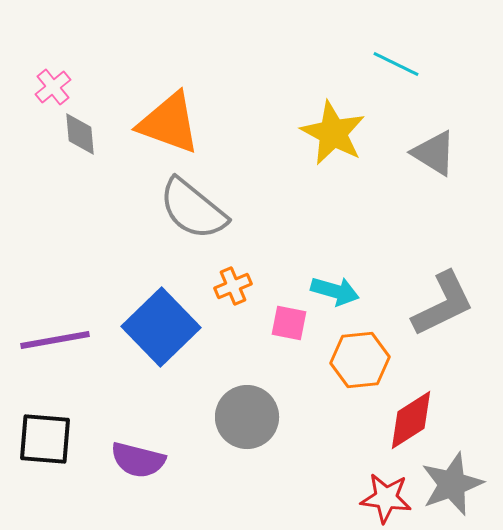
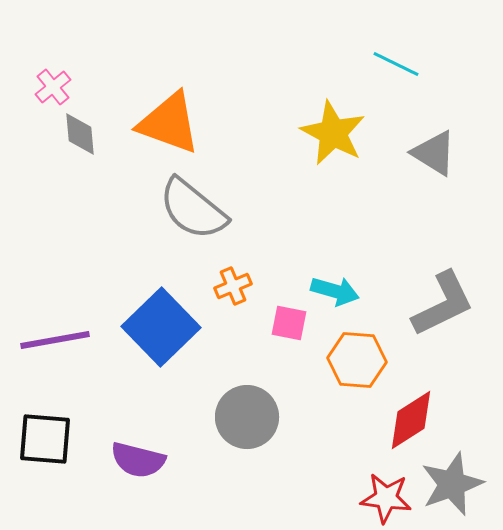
orange hexagon: moved 3 px left; rotated 10 degrees clockwise
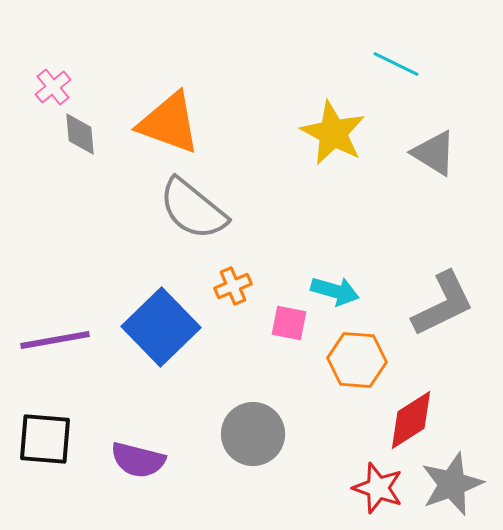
gray circle: moved 6 px right, 17 px down
red star: moved 8 px left, 10 px up; rotated 12 degrees clockwise
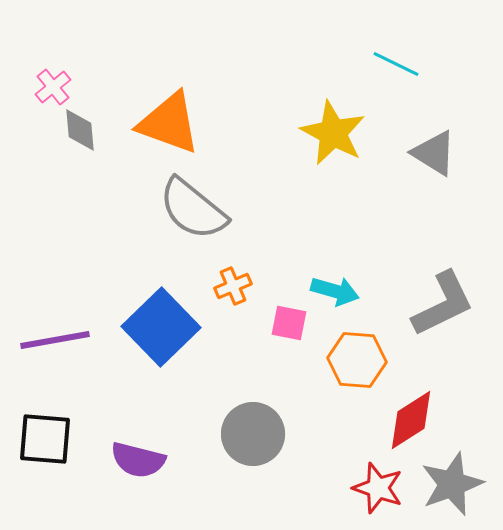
gray diamond: moved 4 px up
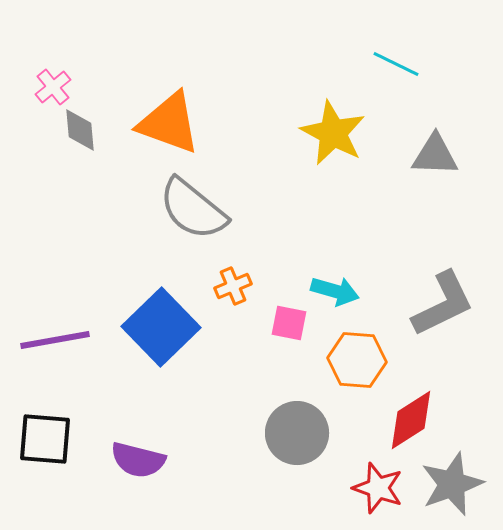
gray triangle: moved 1 px right, 2 px down; rotated 30 degrees counterclockwise
gray circle: moved 44 px right, 1 px up
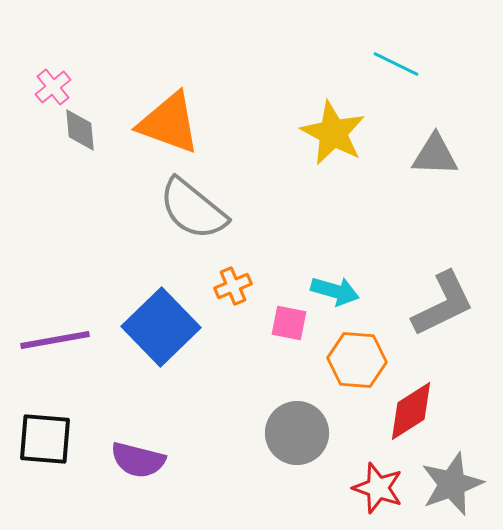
red diamond: moved 9 px up
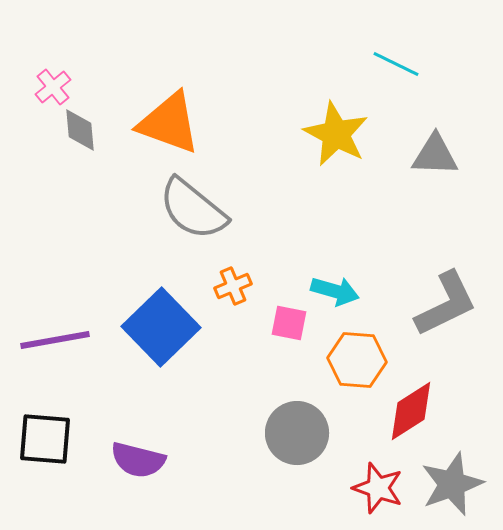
yellow star: moved 3 px right, 1 px down
gray L-shape: moved 3 px right
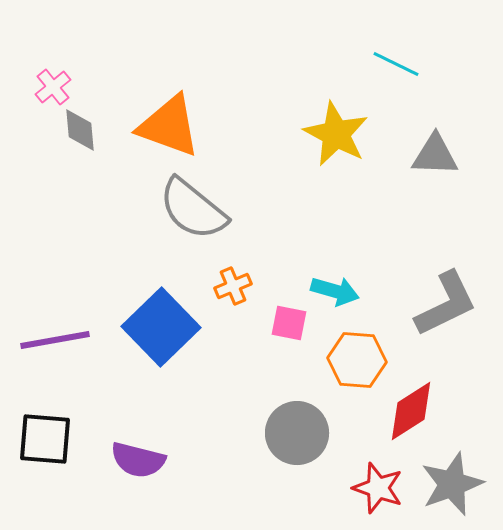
orange triangle: moved 3 px down
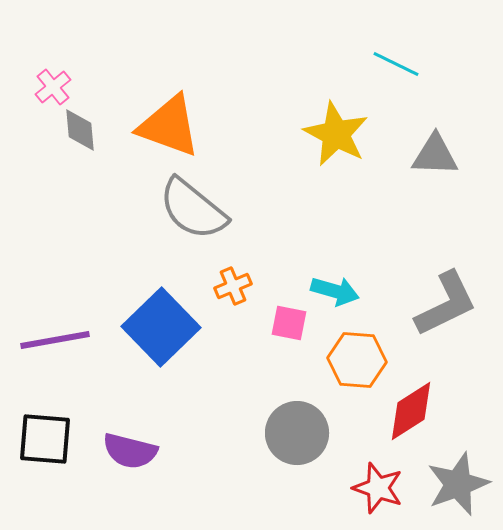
purple semicircle: moved 8 px left, 9 px up
gray star: moved 6 px right
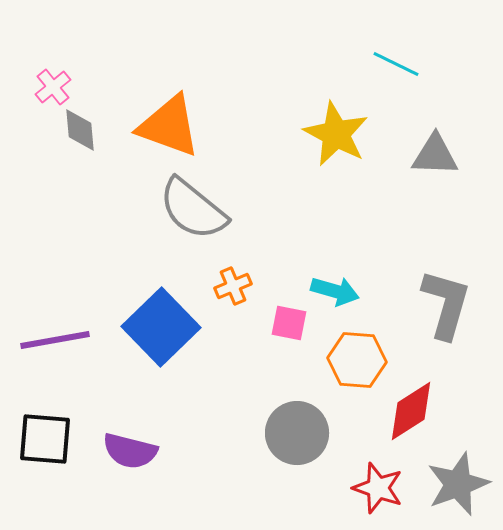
gray L-shape: rotated 48 degrees counterclockwise
